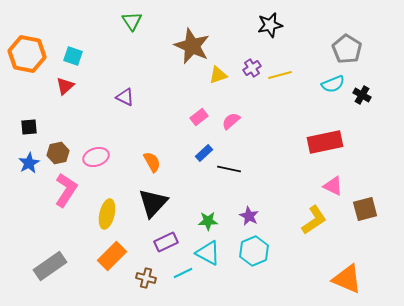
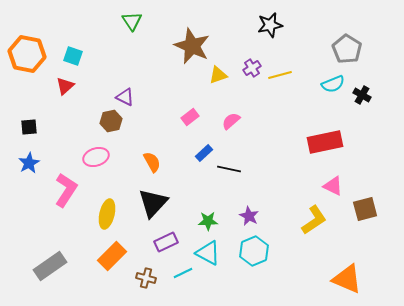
pink rectangle: moved 9 px left
brown hexagon: moved 53 px right, 32 px up
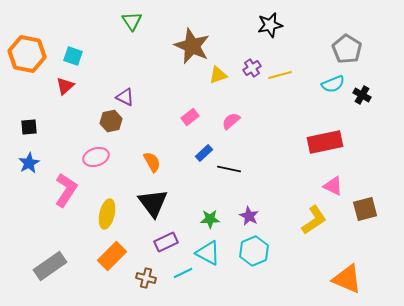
black triangle: rotated 20 degrees counterclockwise
green star: moved 2 px right, 2 px up
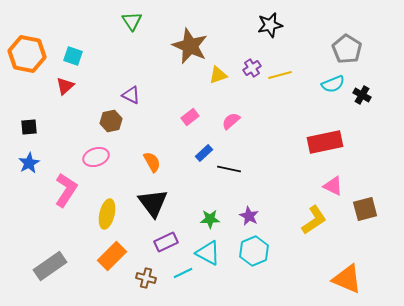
brown star: moved 2 px left
purple triangle: moved 6 px right, 2 px up
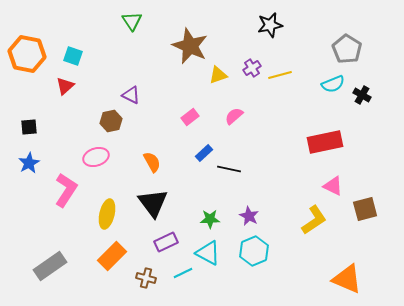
pink semicircle: moved 3 px right, 5 px up
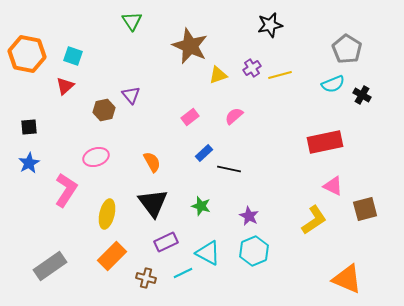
purple triangle: rotated 24 degrees clockwise
brown hexagon: moved 7 px left, 11 px up
green star: moved 9 px left, 13 px up; rotated 18 degrees clockwise
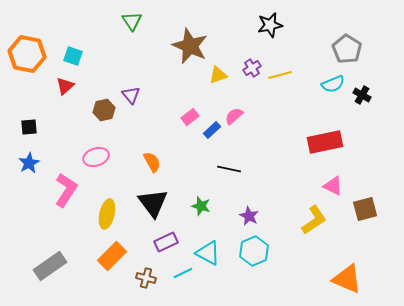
blue rectangle: moved 8 px right, 23 px up
